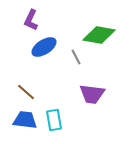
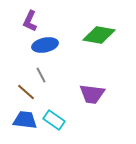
purple L-shape: moved 1 px left, 1 px down
blue ellipse: moved 1 px right, 2 px up; rotated 20 degrees clockwise
gray line: moved 35 px left, 18 px down
cyan rectangle: rotated 45 degrees counterclockwise
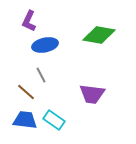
purple L-shape: moved 1 px left
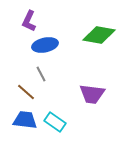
gray line: moved 1 px up
cyan rectangle: moved 1 px right, 2 px down
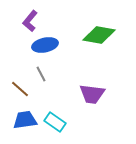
purple L-shape: moved 1 px right; rotated 15 degrees clockwise
brown line: moved 6 px left, 3 px up
blue trapezoid: rotated 15 degrees counterclockwise
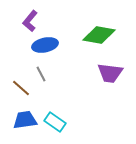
brown line: moved 1 px right, 1 px up
purple trapezoid: moved 18 px right, 21 px up
